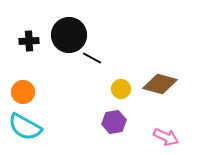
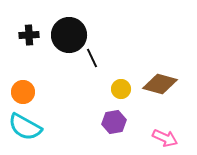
black cross: moved 6 px up
black line: rotated 36 degrees clockwise
pink arrow: moved 1 px left, 1 px down
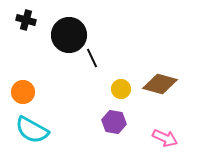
black cross: moved 3 px left, 15 px up; rotated 18 degrees clockwise
purple hexagon: rotated 20 degrees clockwise
cyan semicircle: moved 7 px right, 3 px down
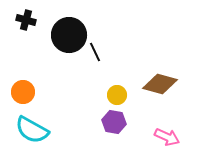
black line: moved 3 px right, 6 px up
yellow circle: moved 4 px left, 6 px down
pink arrow: moved 2 px right, 1 px up
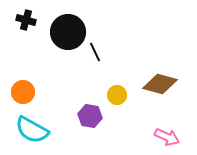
black circle: moved 1 px left, 3 px up
purple hexagon: moved 24 px left, 6 px up
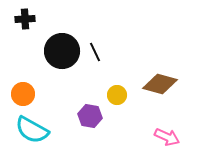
black cross: moved 1 px left, 1 px up; rotated 18 degrees counterclockwise
black circle: moved 6 px left, 19 px down
orange circle: moved 2 px down
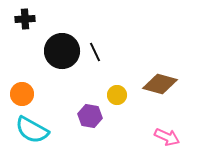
orange circle: moved 1 px left
